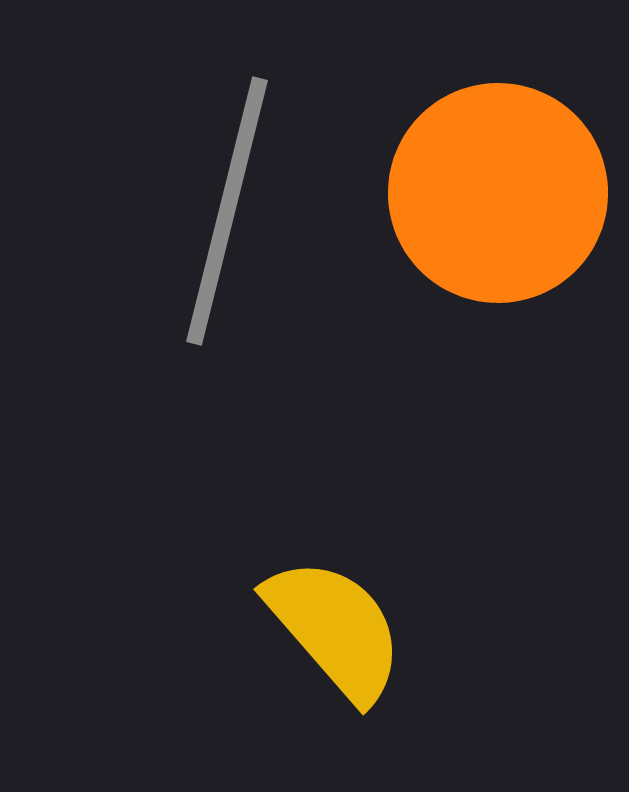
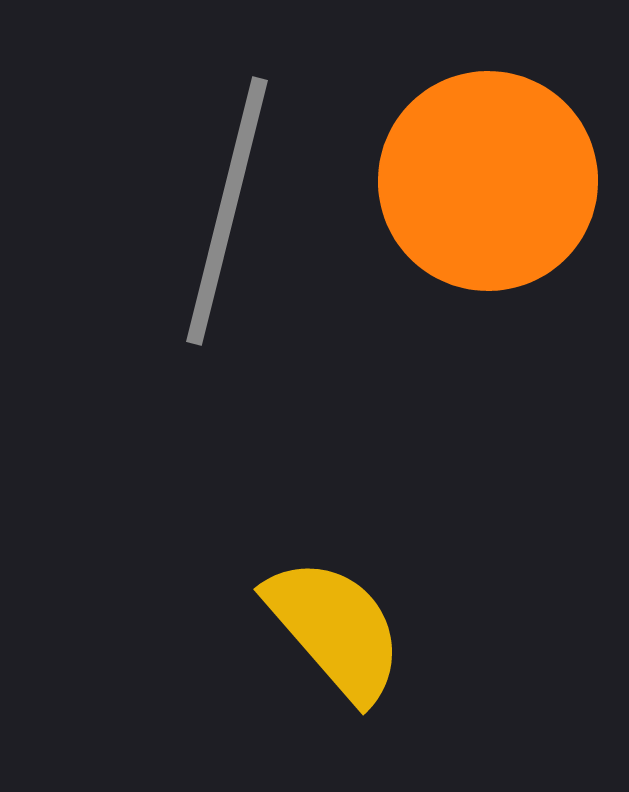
orange circle: moved 10 px left, 12 px up
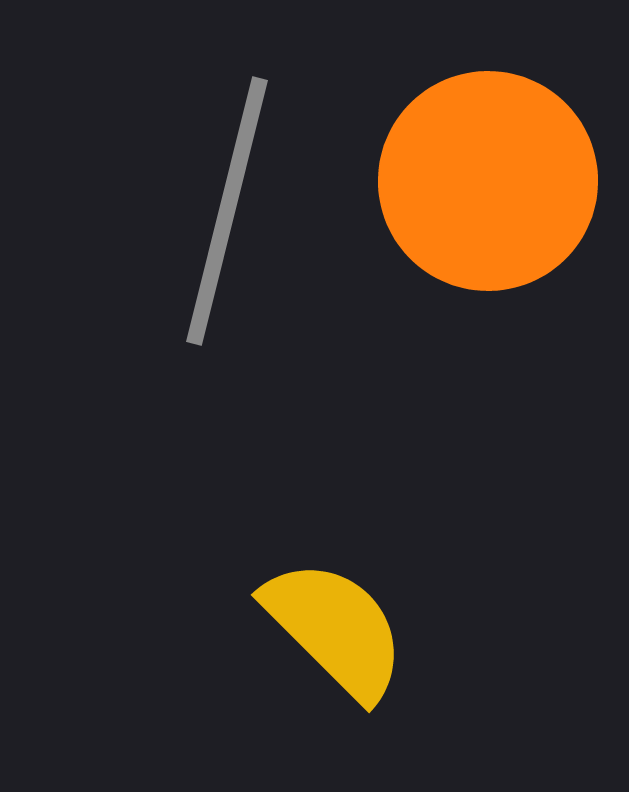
yellow semicircle: rotated 4 degrees counterclockwise
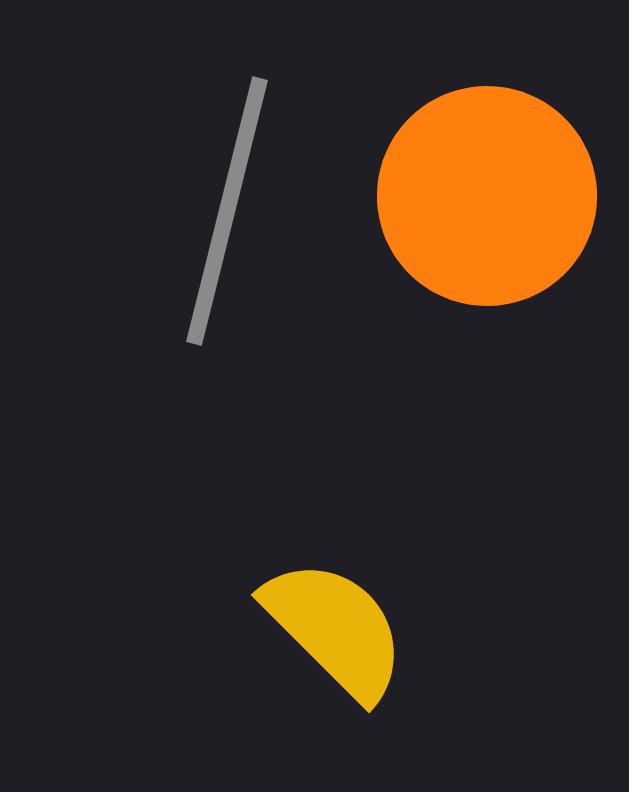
orange circle: moved 1 px left, 15 px down
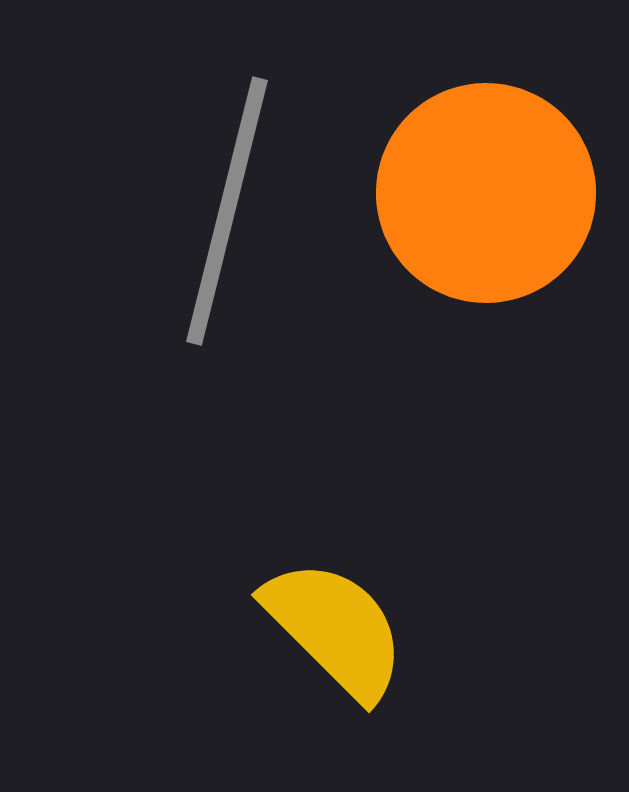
orange circle: moved 1 px left, 3 px up
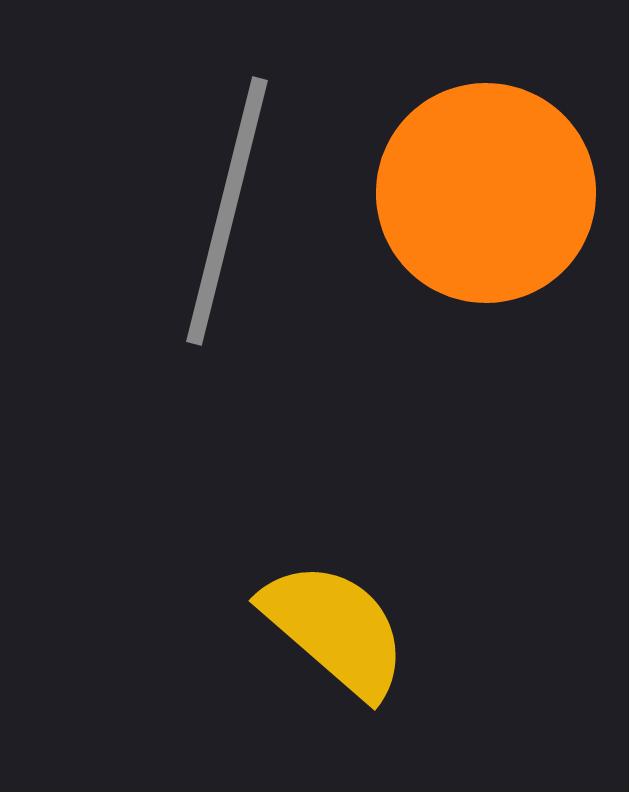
yellow semicircle: rotated 4 degrees counterclockwise
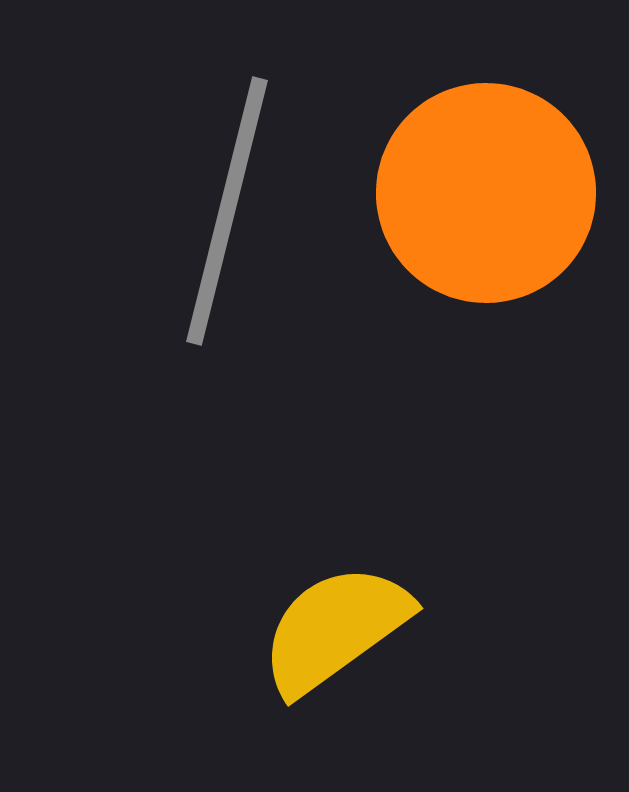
yellow semicircle: rotated 77 degrees counterclockwise
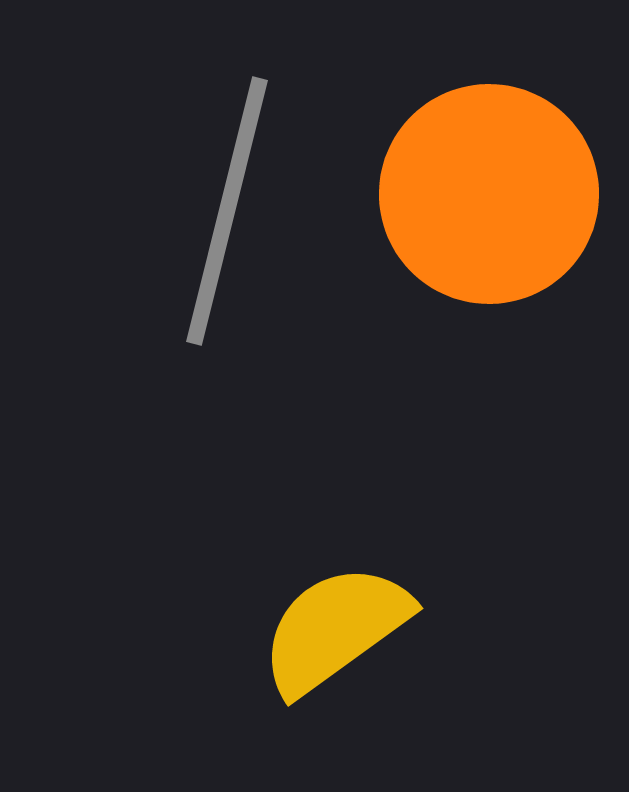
orange circle: moved 3 px right, 1 px down
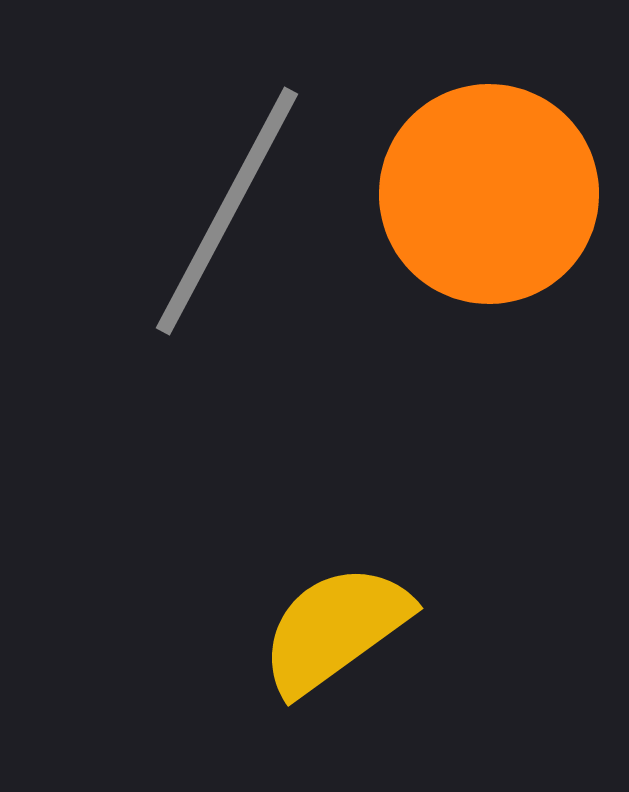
gray line: rotated 14 degrees clockwise
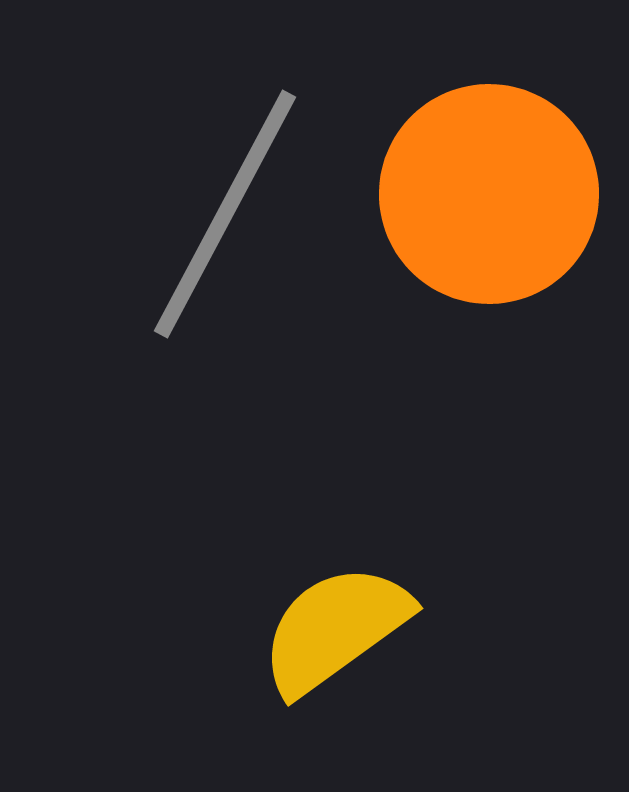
gray line: moved 2 px left, 3 px down
